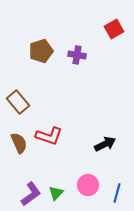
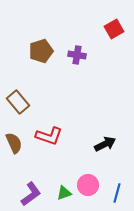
brown semicircle: moved 5 px left
green triangle: moved 8 px right; rotated 28 degrees clockwise
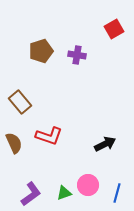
brown rectangle: moved 2 px right
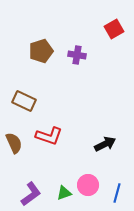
brown rectangle: moved 4 px right, 1 px up; rotated 25 degrees counterclockwise
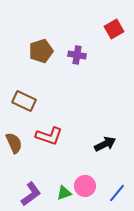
pink circle: moved 3 px left, 1 px down
blue line: rotated 24 degrees clockwise
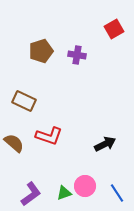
brown semicircle: rotated 25 degrees counterclockwise
blue line: rotated 72 degrees counterclockwise
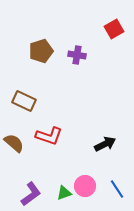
blue line: moved 4 px up
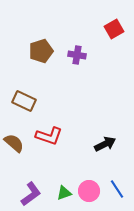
pink circle: moved 4 px right, 5 px down
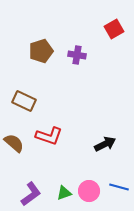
blue line: moved 2 px right, 2 px up; rotated 42 degrees counterclockwise
